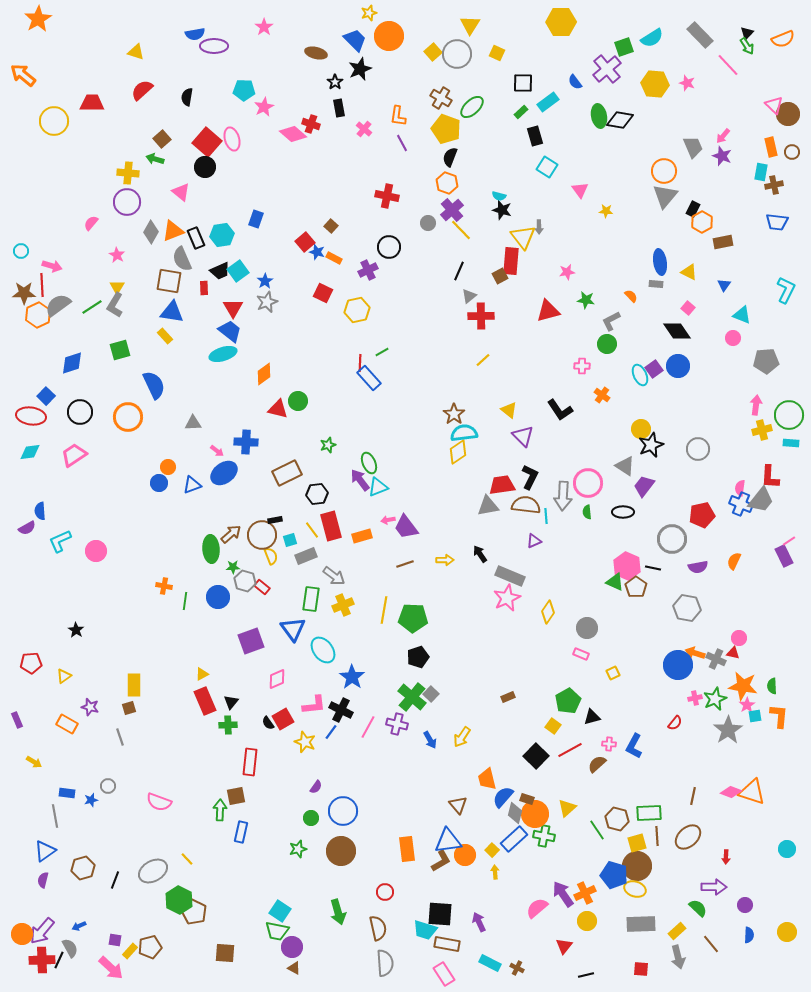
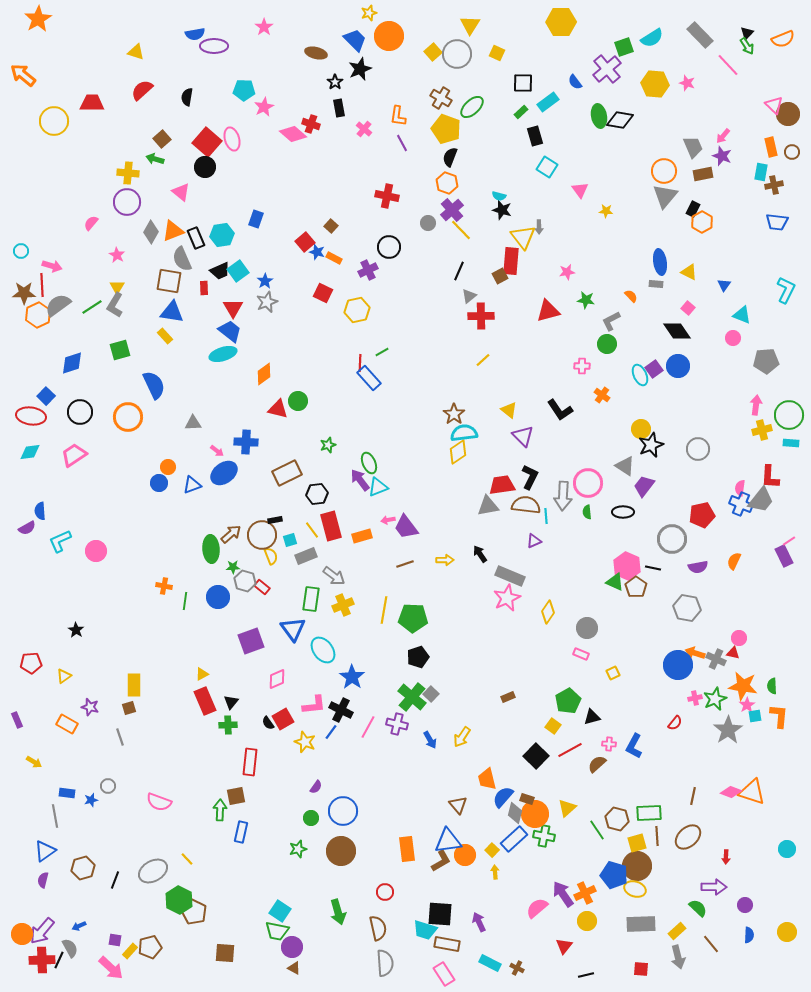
brown rectangle at (723, 242): moved 20 px left, 68 px up
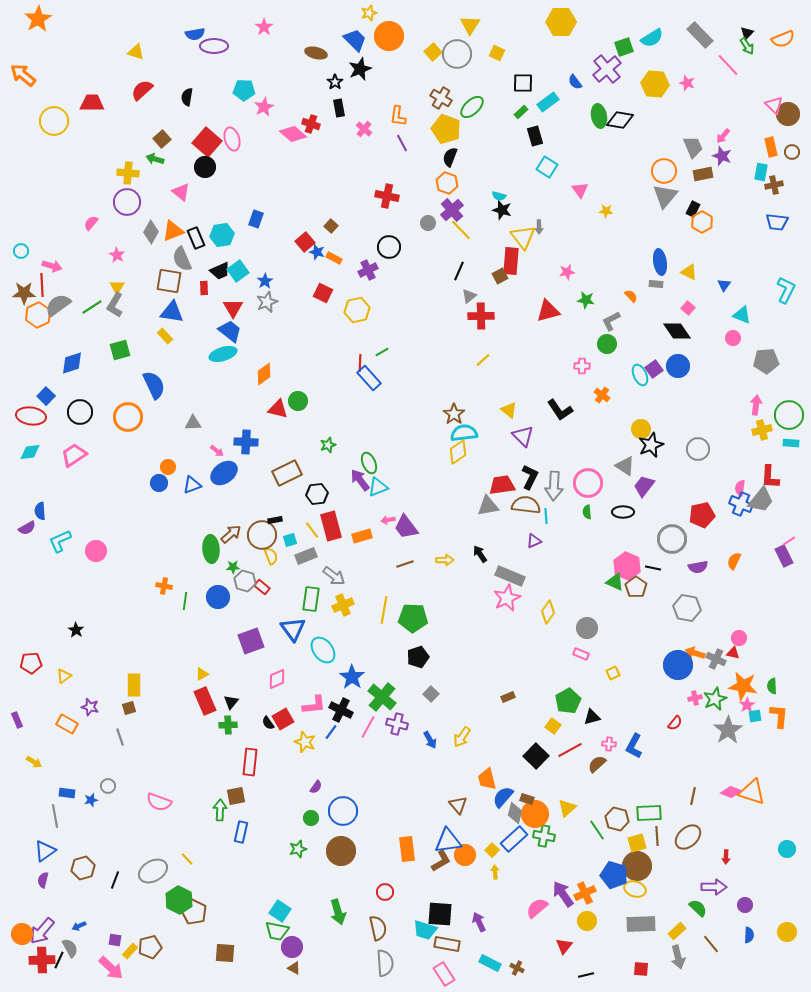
gray arrow at (563, 496): moved 9 px left, 10 px up
green cross at (412, 697): moved 30 px left
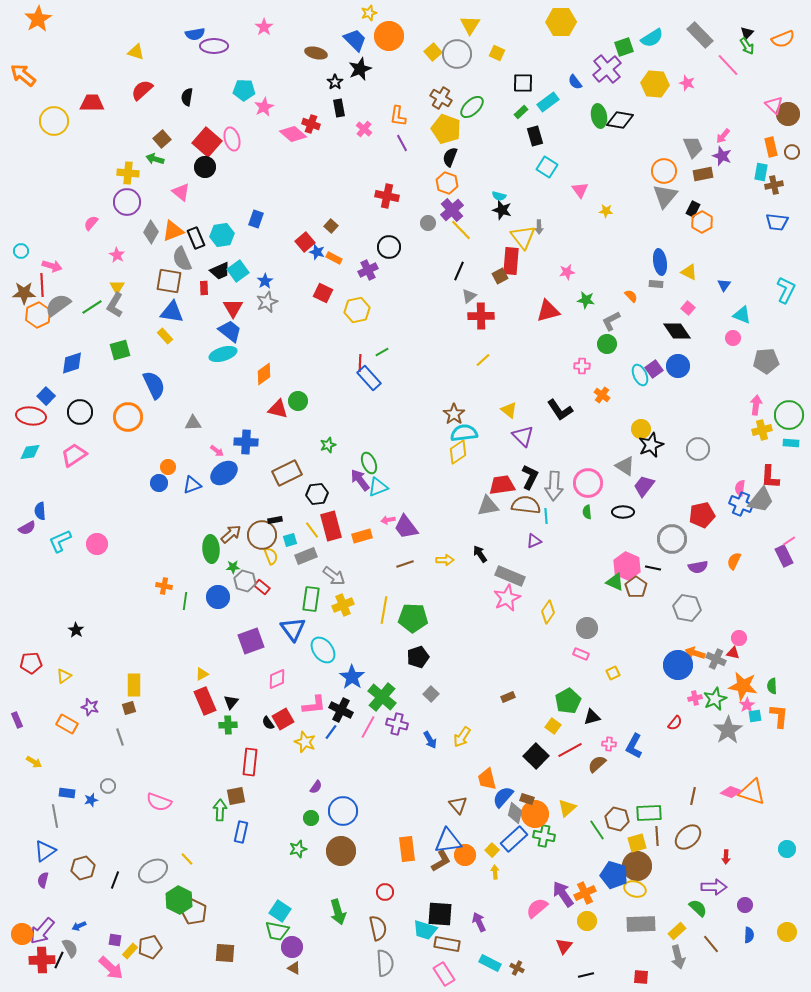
pink circle at (96, 551): moved 1 px right, 7 px up
red square at (641, 969): moved 8 px down
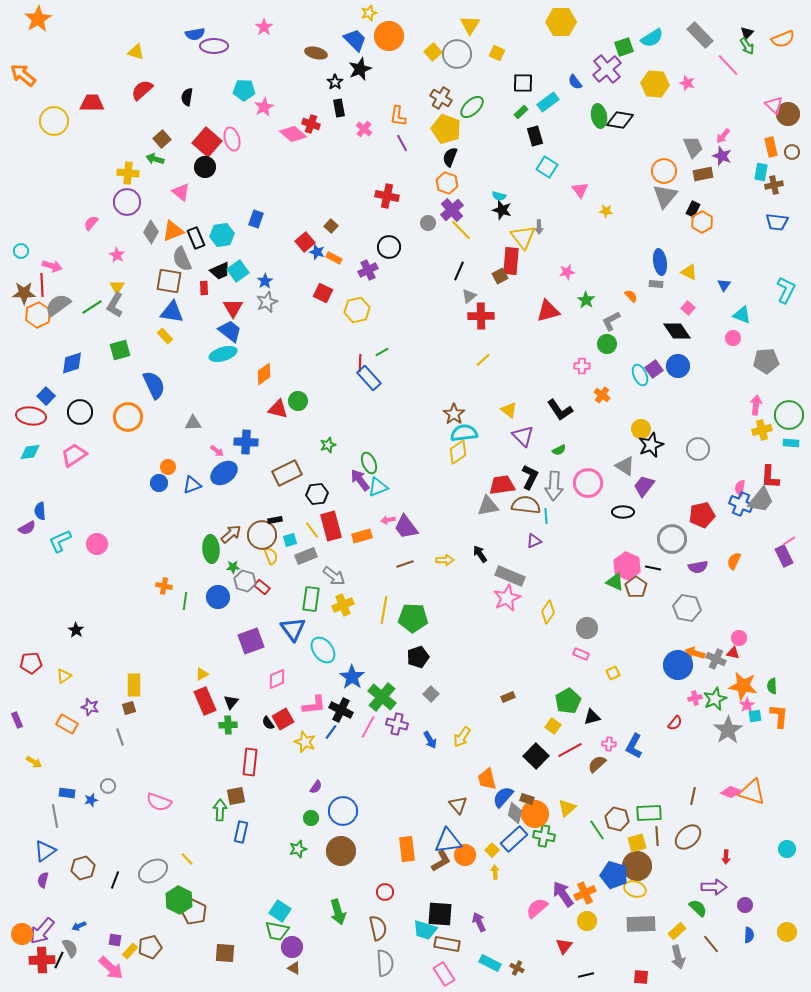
green star at (586, 300): rotated 24 degrees clockwise
green semicircle at (587, 512): moved 28 px left, 62 px up; rotated 112 degrees counterclockwise
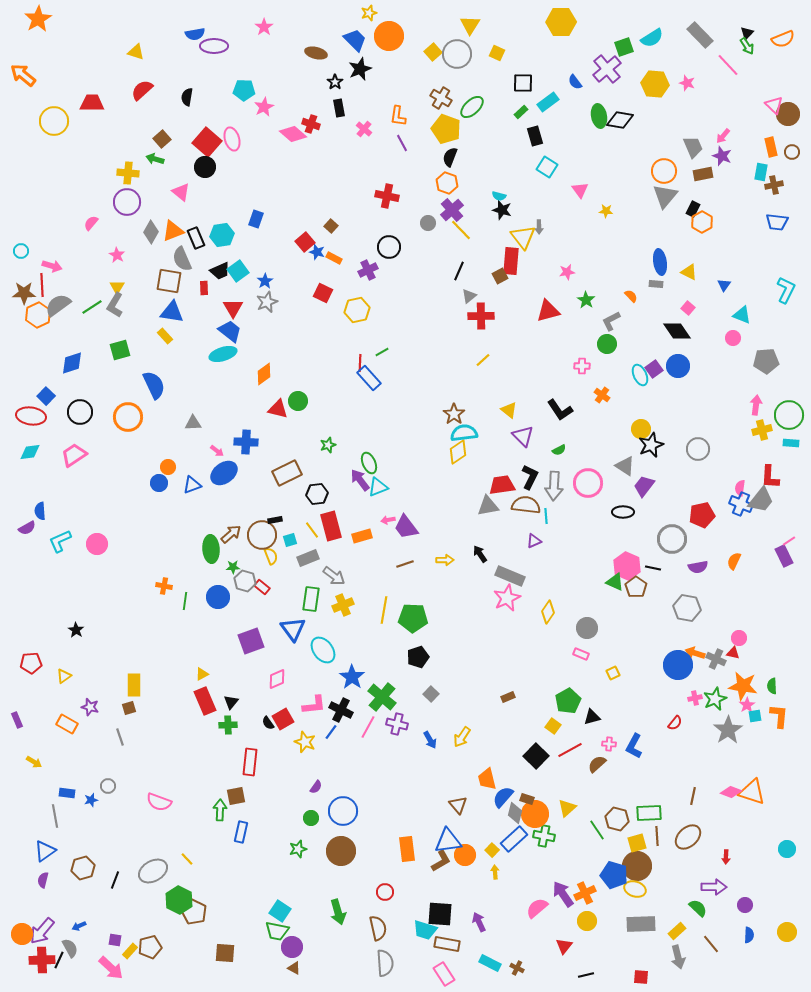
gray rectangle at (306, 556): moved 2 px right, 2 px down
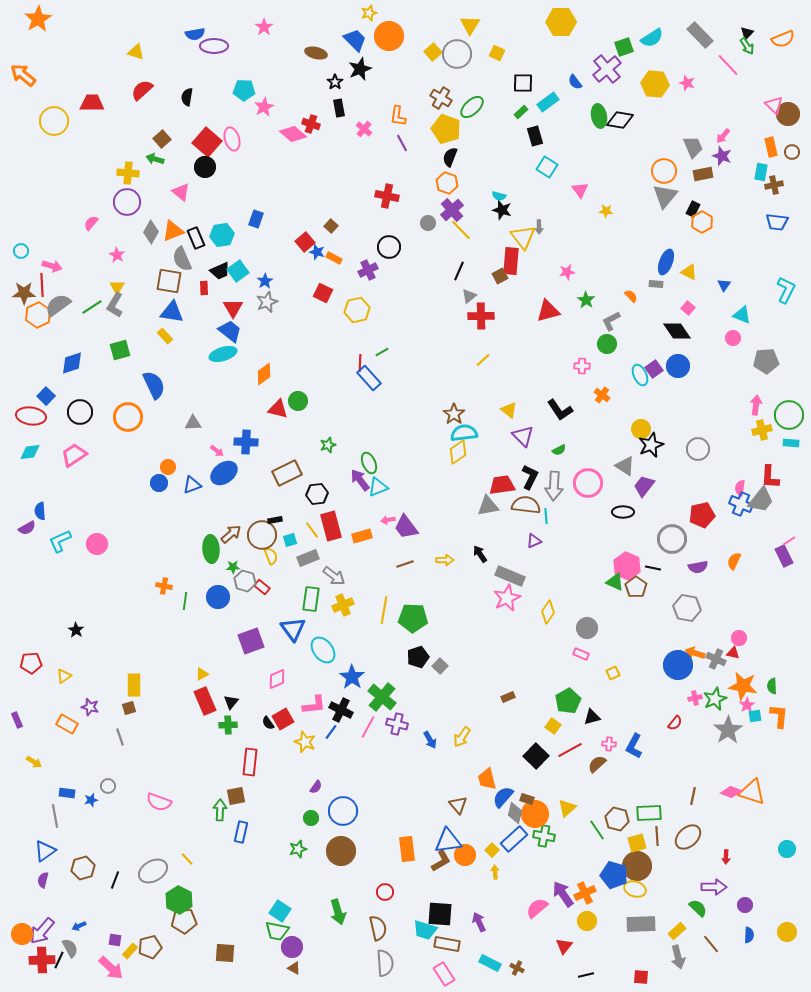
blue ellipse at (660, 262): moved 6 px right; rotated 30 degrees clockwise
gray square at (431, 694): moved 9 px right, 28 px up
brown pentagon at (194, 912): moved 10 px left, 9 px down; rotated 30 degrees counterclockwise
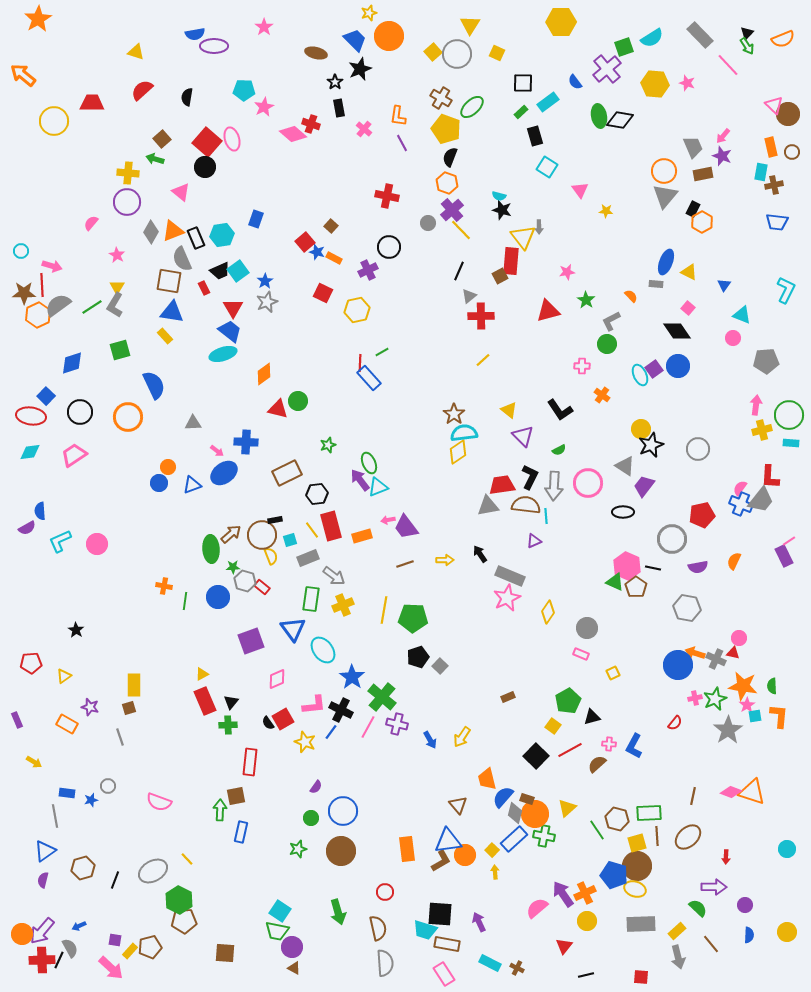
red rectangle at (204, 288): rotated 24 degrees counterclockwise
pink semicircle at (740, 488): rotated 28 degrees clockwise
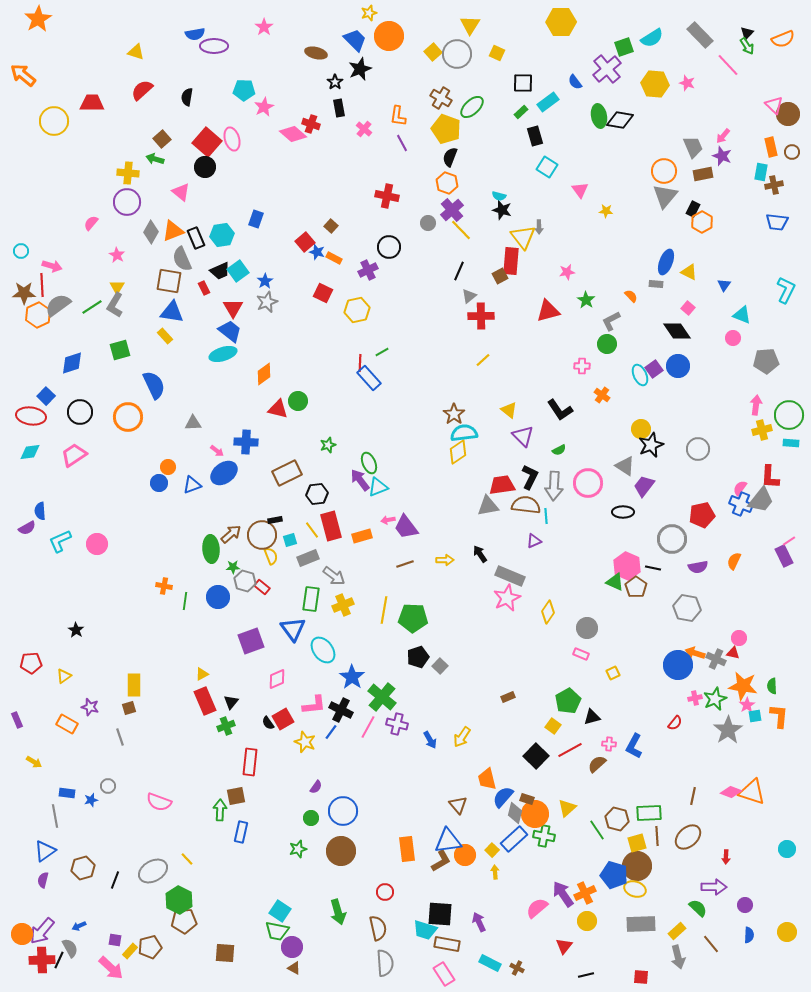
green cross at (228, 725): moved 2 px left, 1 px down; rotated 18 degrees counterclockwise
